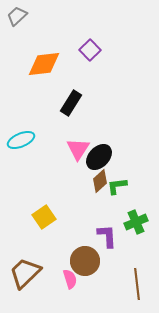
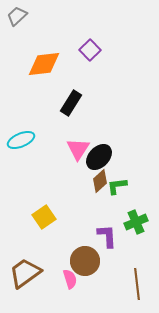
brown trapezoid: rotated 8 degrees clockwise
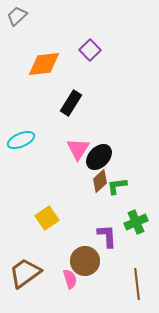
yellow square: moved 3 px right, 1 px down
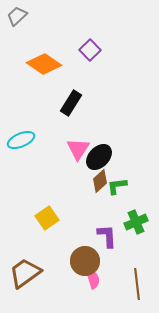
orange diamond: rotated 40 degrees clockwise
pink semicircle: moved 23 px right
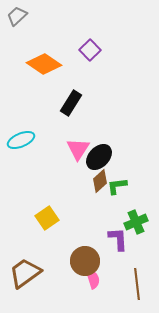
purple L-shape: moved 11 px right, 3 px down
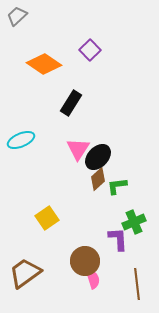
black ellipse: moved 1 px left
brown diamond: moved 2 px left, 2 px up
green cross: moved 2 px left
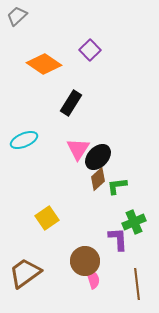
cyan ellipse: moved 3 px right
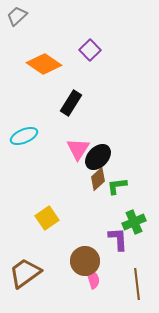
cyan ellipse: moved 4 px up
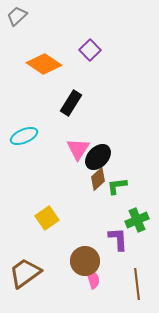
green cross: moved 3 px right, 2 px up
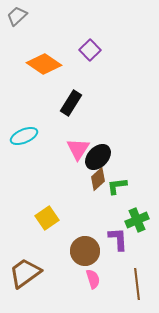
brown circle: moved 10 px up
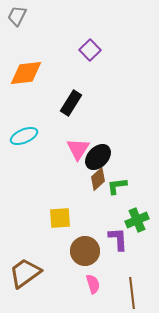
gray trapezoid: rotated 20 degrees counterclockwise
orange diamond: moved 18 px left, 9 px down; rotated 40 degrees counterclockwise
yellow square: moved 13 px right; rotated 30 degrees clockwise
pink semicircle: moved 5 px down
brown line: moved 5 px left, 9 px down
